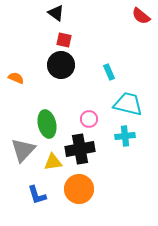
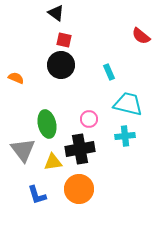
red semicircle: moved 20 px down
gray triangle: rotated 20 degrees counterclockwise
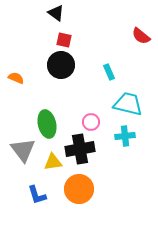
pink circle: moved 2 px right, 3 px down
